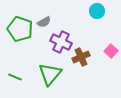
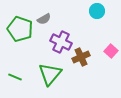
gray semicircle: moved 3 px up
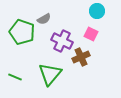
green pentagon: moved 2 px right, 3 px down
purple cross: moved 1 px right, 1 px up
pink square: moved 20 px left, 17 px up; rotated 16 degrees counterclockwise
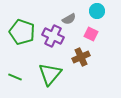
gray semicircle: moved 25 px right
purple cross: moved 9 px left, 5 px up
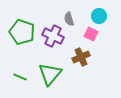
cyan circle: moved 2 px right, 5 px down
gray semicircle: rotated 104 degrees clockwise
green line: moved 5 px right
